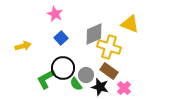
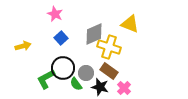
gray circle: moved 2 px up
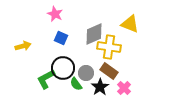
blue square: rotated 24 degrees counterclockwise
yellow cross: rotated 10 degrees counterclockwise
black star: rotated 24 degrees clockwise
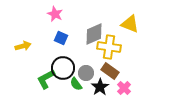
brown rectangle: moved 1 px right
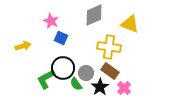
pink star: moved 4 px left, 7 px down
gray diamond: moved 19 px up
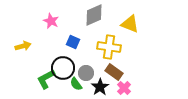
blue square: moved 12 px right, 4 px down
brown rectangle: moved 4 px right, 1 px down
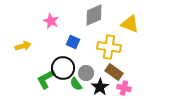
pink cross: rotated 32 degrees counterclockwise
